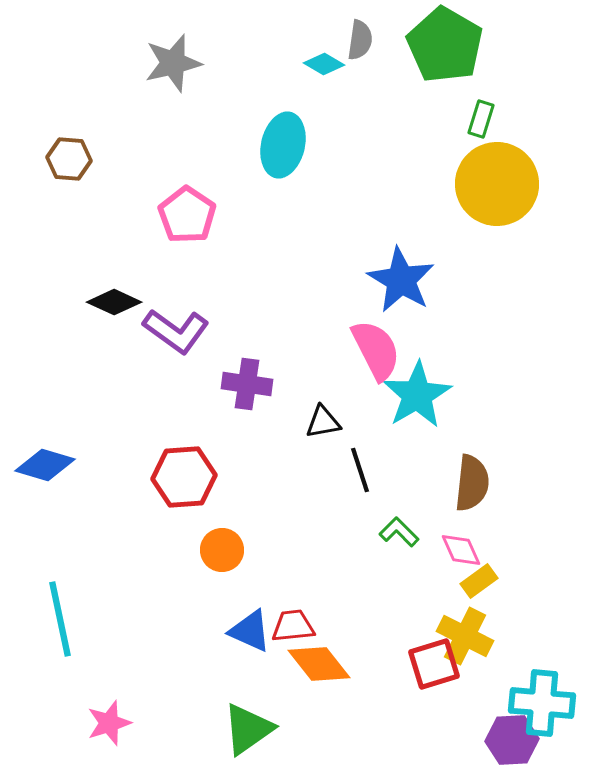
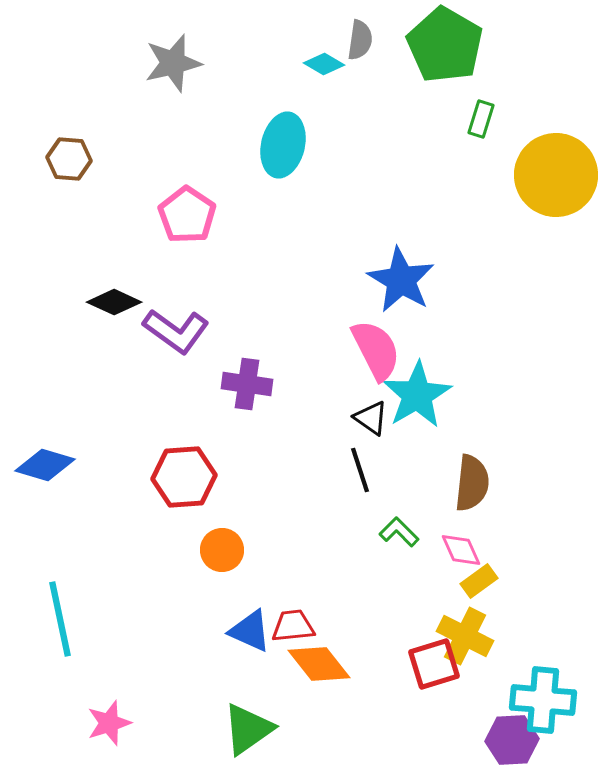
yellow circle: moved 59 px right, 9 px up
black triangle: moved 48 px right, 4 px up; rotated 45 degrees clockwise
cyan cross: moved 1 px right, 3 px up
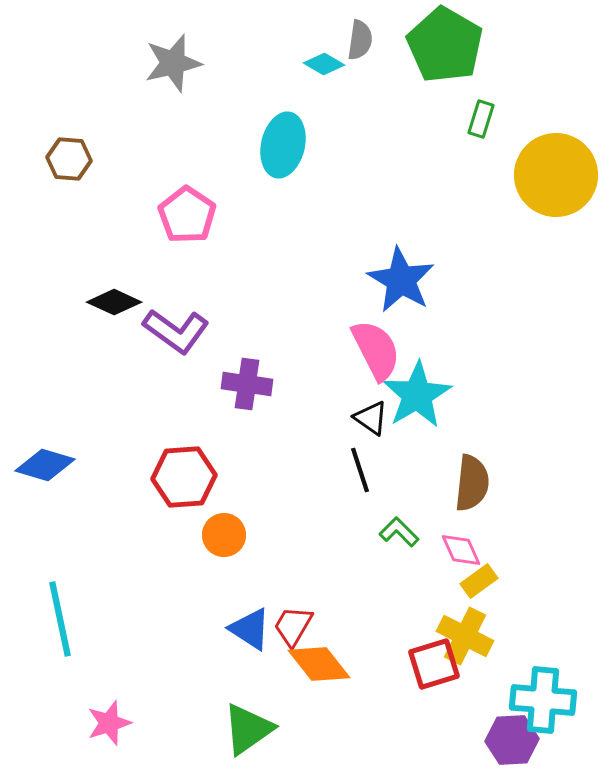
orange circle: moved 2 px right, 15 px up
red trapezoid: rotated 54 degrees counterclockwise
blue triangle: moved 2 px up; rotated 9 degrees clockwise
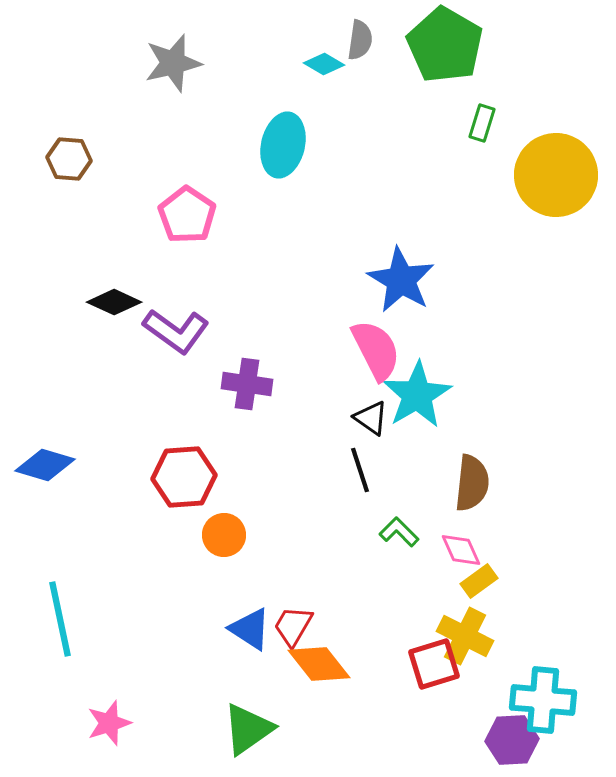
green rectangle: moved 1 px right, 4 px down
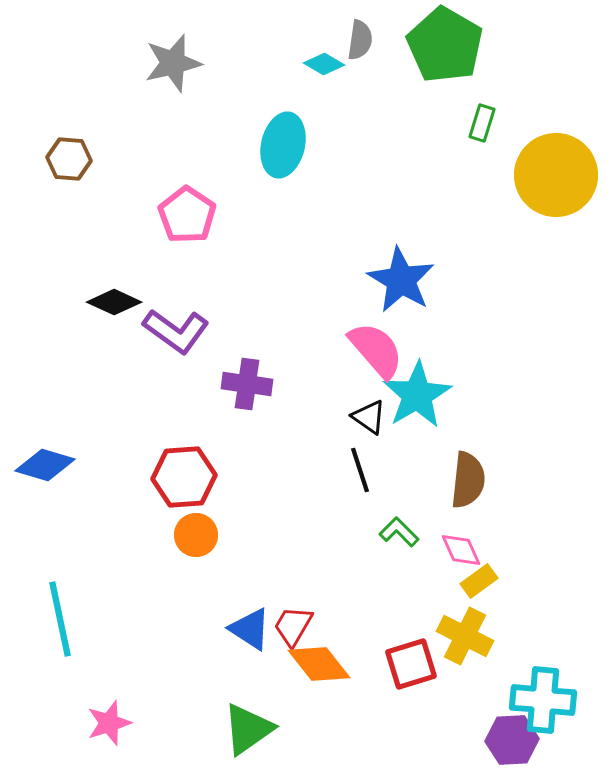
pink semicircle: rotated 14 degrees counterclockwise
black triangle: moved 2 px left, 1 px up
brown semicircle: moved 4 px left, 3 px up
orange circle: moved 28 px left
red square: moved 23 px left
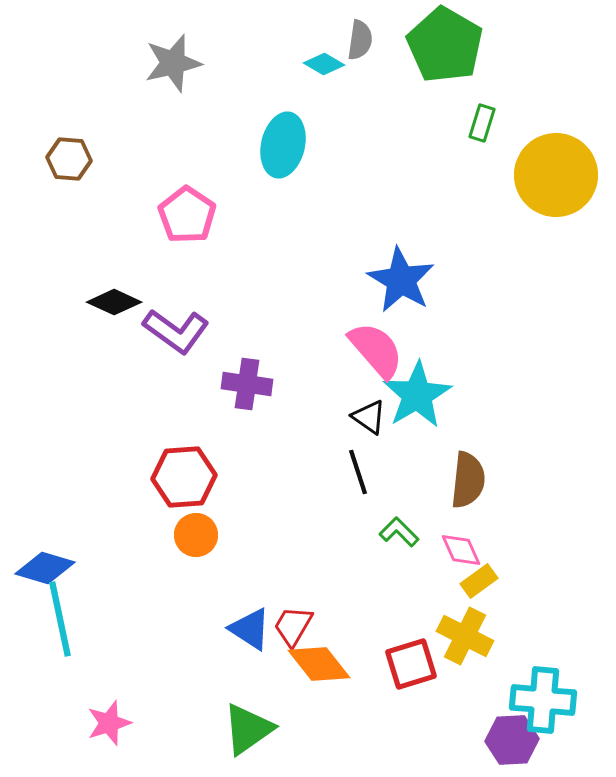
blue diamond: moved 103 px down
black line: moved 2 px left, 2 px down
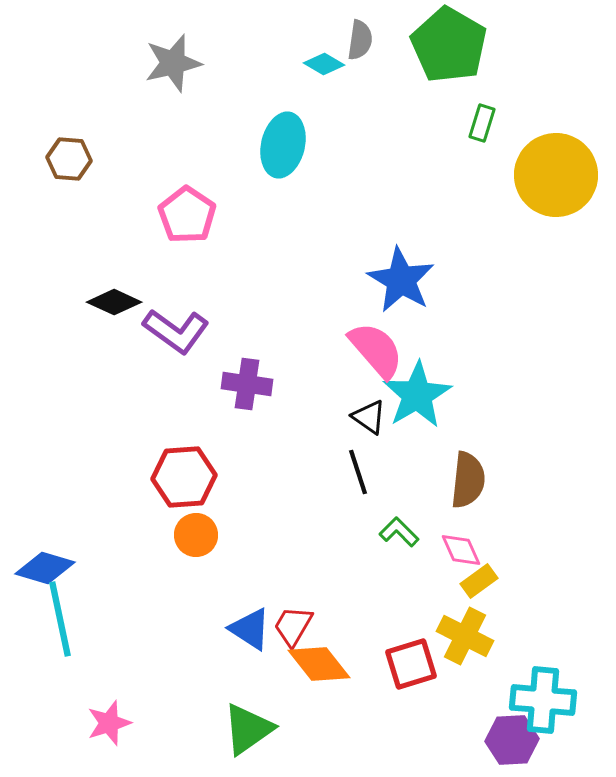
green pentagon: moved 4 px right
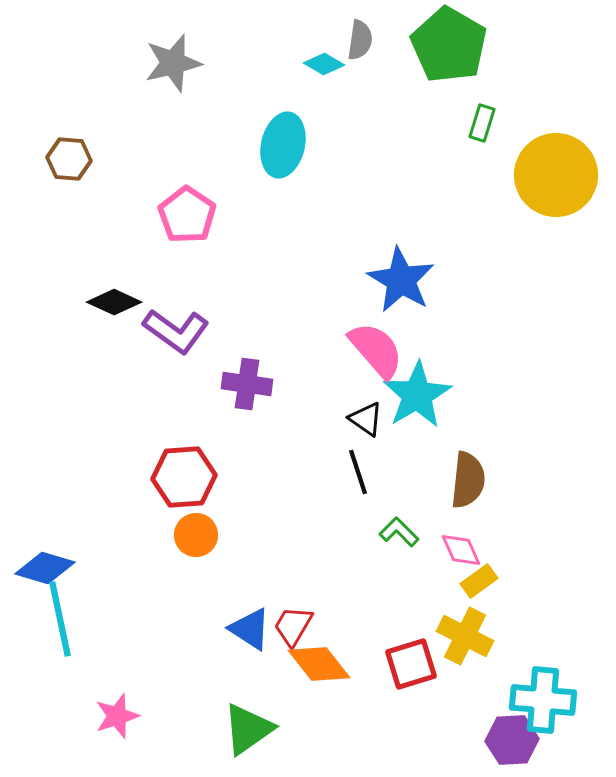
black triangle: moved 3 px left, 2 px down
pink star: moved 8 px right, 7 px up
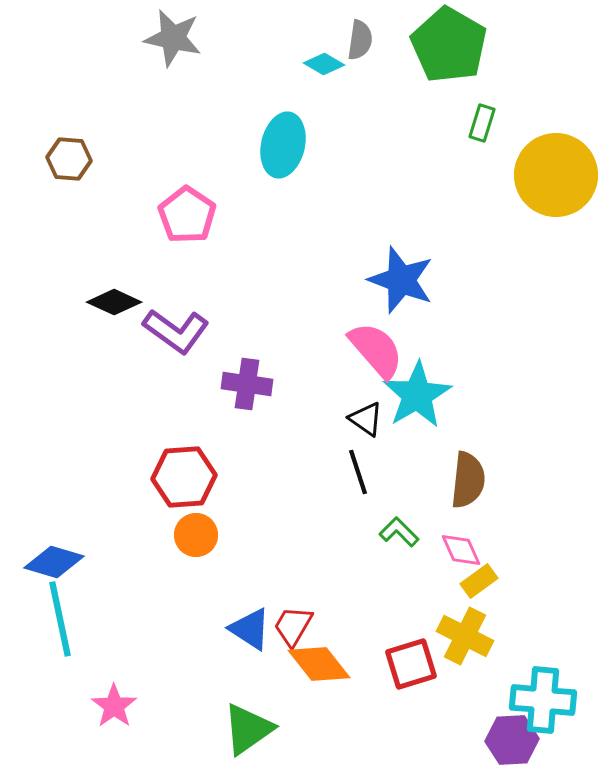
gray star: moved 25 px up; rotated 26 degrees clockwise
blue star: rotated 10 degrees counterclockwise
blue diamond: moved 9 px right, 6 px up
pink star: moved 3 px left, 10 px up; rotated 18 degrees counterclockwise
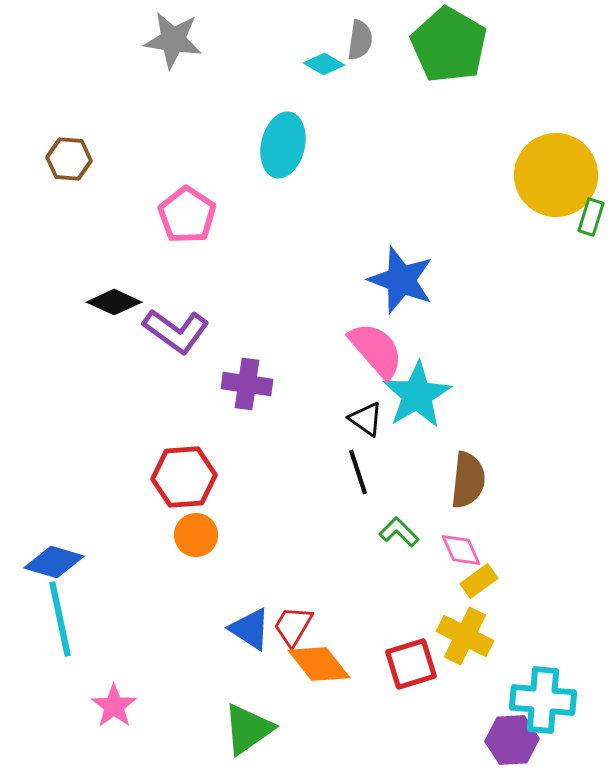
gray star: moved 2 px down; rotated 4 degrees counterclockwise
green rectangle: moved 109 px right, 94 px down
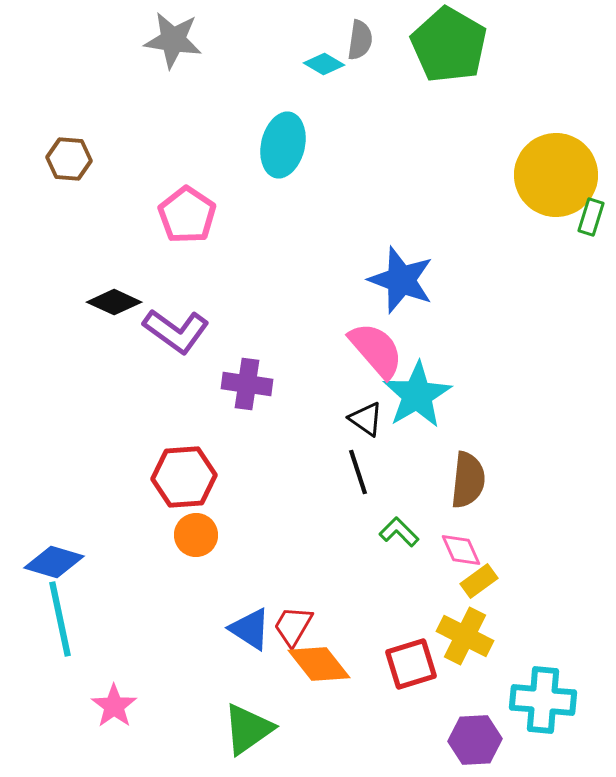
purple hexagon: moved 37 px left
